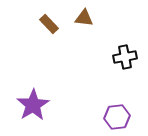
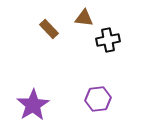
brown rectangle: moved 5 px down
black cross: moved 17 px left, 17 px up
purple hexagon: moved 19 px left, 18 px up
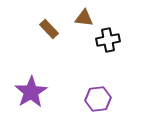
purple star: moved 2 px left, 13 px up
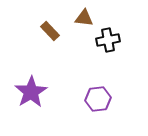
brown rectangle: moved 1 px right, 2 px down
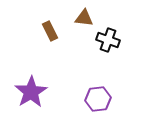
brown rectangle: rotated 18 degrees clockwise
black cross: rotated 30 degrees clockwise
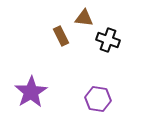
brown rectangle: moved 11 px right, 5 px down
purple hexagon: rotated 15 degrees clockwise
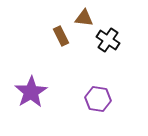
black cross: rotated 15 degrees clockwise
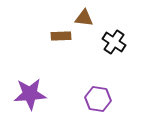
brown rectangle: rotated 66 degrees counterclockwise
black cross: moved 6 px right, 2 px down
purple star: moved 1 px left, 2 px down; rotated 28 degrees clockwise
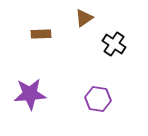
brown triangle: rotated 42 degrees counterclockwise
brown rectangle: moved 20 px left, 2 px up
black cross: moved 2 px down
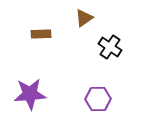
black cross: moved 4 px left, 3 px down
purple hexagon: rotated 10 degrees counterclockwise
